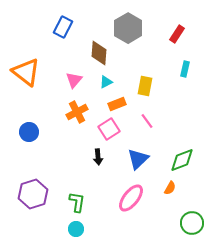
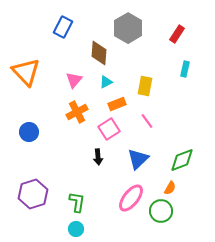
orange triangle: rotated 8 degrees clockwise
green circle: moved 31 px left, 12 px up
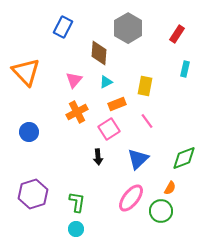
green diamond: moved 2 px right, 2 px up
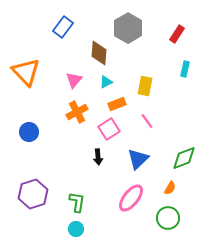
blue rectangle: rotated 10 degrees clockwise
green circle: moved 7 px right, 7 px down
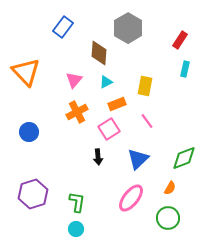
red rectangle: moved 3 px right, 6 px down
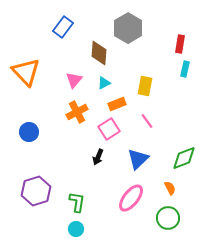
red rectangle: moved 4 px down; rotated 24 degrees counterclockwise
cyan triangle: moved 2 px left, 1 px down
black arrow: rotated 28 degrees clockwise
orange semicircle: rotated 56 degrees counterclockwise
purple hexagon: moved 3 px right, 3 px up
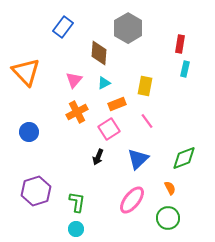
pink ellipse: moved 1 px right, 2 px down
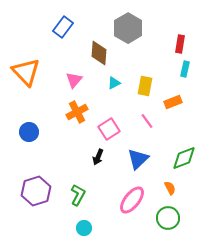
cyan triangle: moved 10 px right
orange rectangle: moved 56 px right, 2 px up
green L-shape: moved 1 px right, 7 px up; rotated 20 degrees clockwise
cyan circle: moved 8 px right, 1 px up
